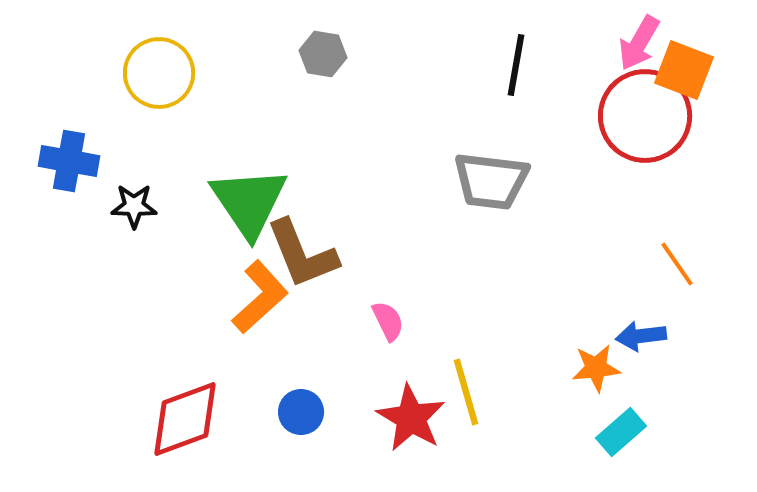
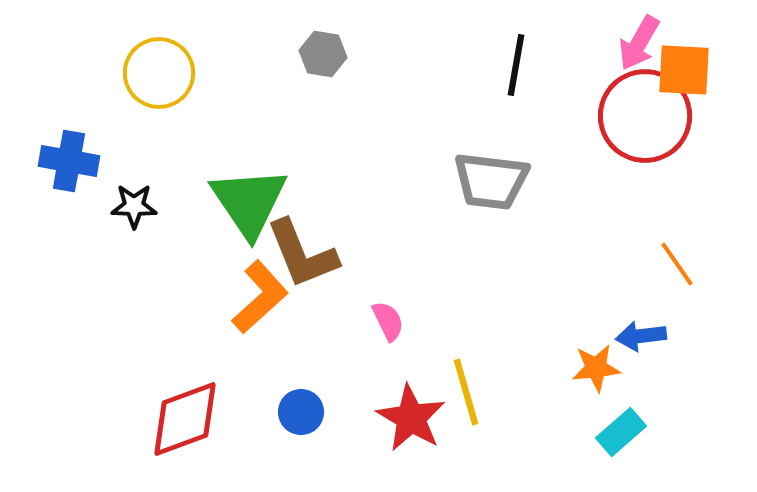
orange square: rotated 18 degrees counterclockwise
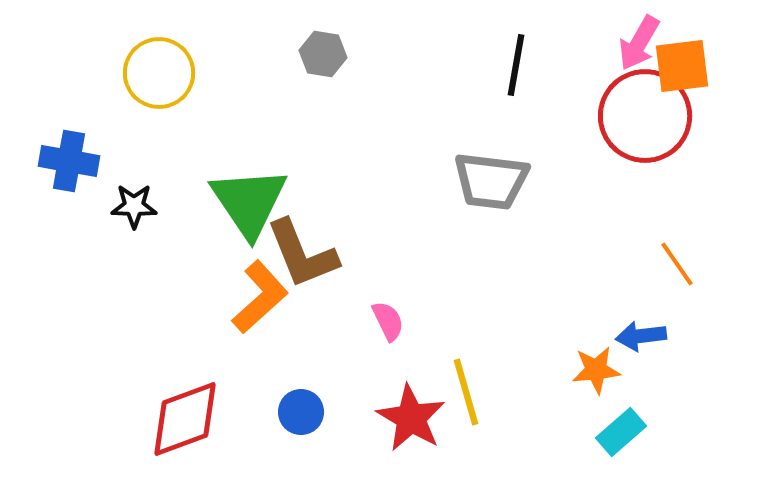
orange square: moved 2 px left, 4 px up; rotated 10 degrees counterclockwise
orange star: moved 2 px down
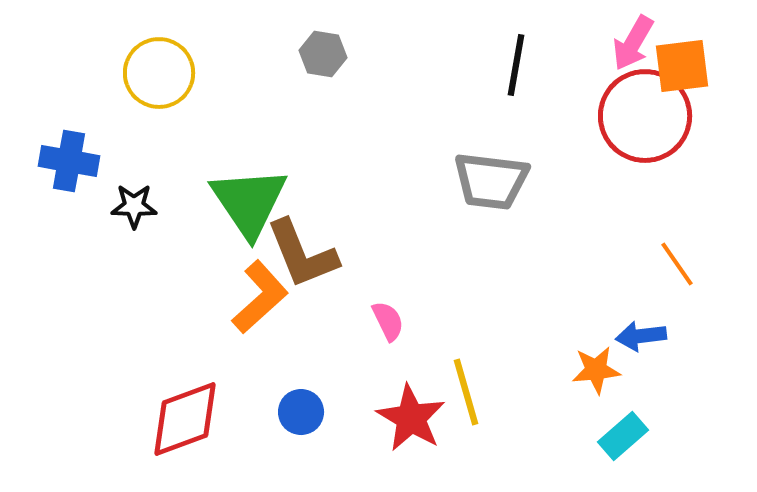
pink arrow: moved 6 px left
cyan rectangle: moved 2 px right, 4 px down
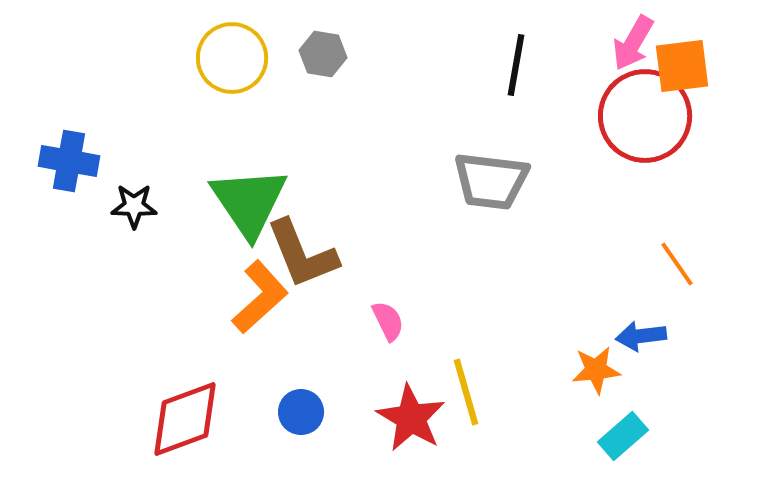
yellow circle: moved 73 px right, 15 px up
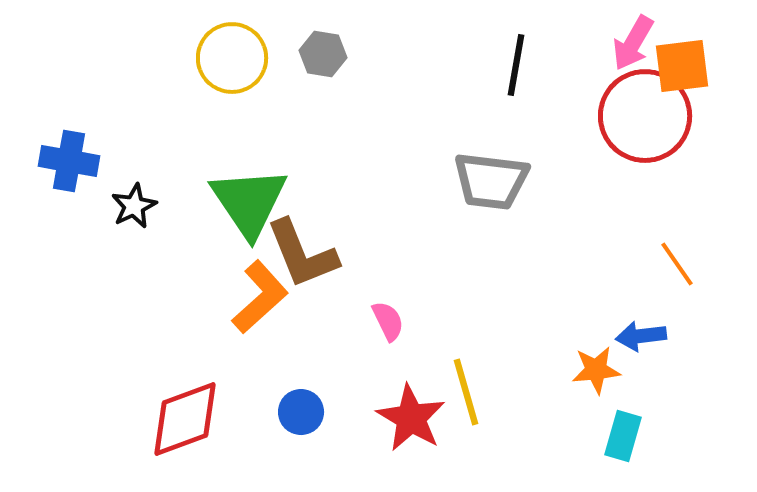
black star: rotated 27 degrees counterclockwise
cyan rectangle: rotated 33 degrees counterclockwise
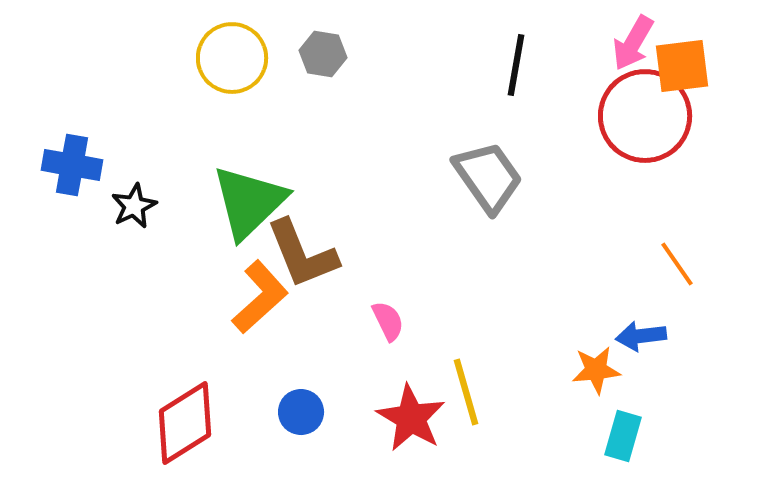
blue cross: moved 3 px right, 4 px down
gray trapezoid: moved 3 px left, 4 px up; rotated 132 degrees counterclockwise
green triangle: rotated 20 degrees clockwise
red diamond: moved 4 px down; rotated 12 degrees counterclockwise
